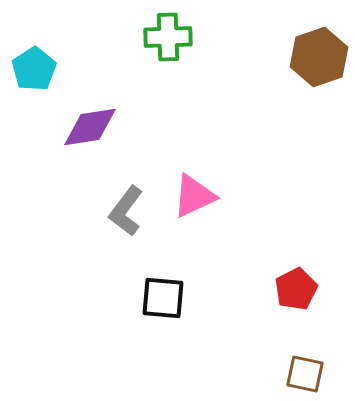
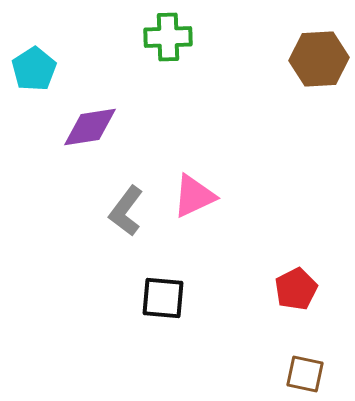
brown hexagon: moved 2 px down; rotated 16 degrees clockwise
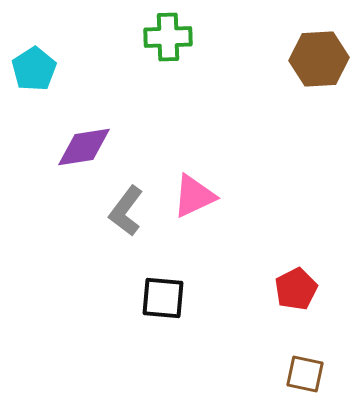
purple diamond: moved 6 px left, 20 px down
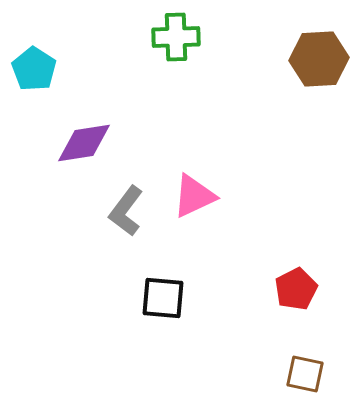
green cross: moved 8 px right
cyan pentagon: rotated 6 degrees counterclockwise
purple diamond: moved 4 px up
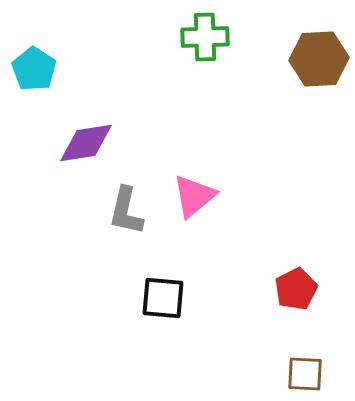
green cross: moved 29 px right
purple diamond: moved 2 px right
pink triangle: rotated 15 degrees counterclockwise
gray L-shape: rotated 24 degrees counterclockwise
brown square: rotated 9 degrees counterclockwise
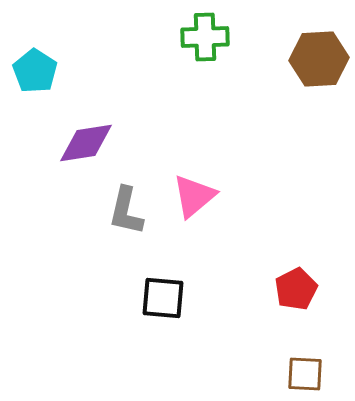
cyan pentagon: moved 1 px right, 2 px down
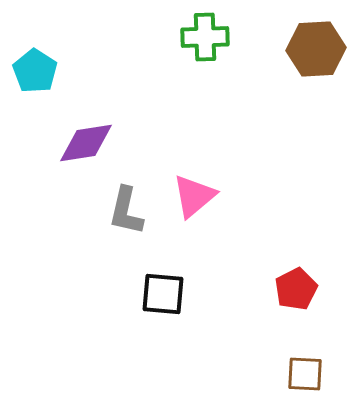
brown hexagon: moved 3 px left, 10 px up
black square: moved 4 px up
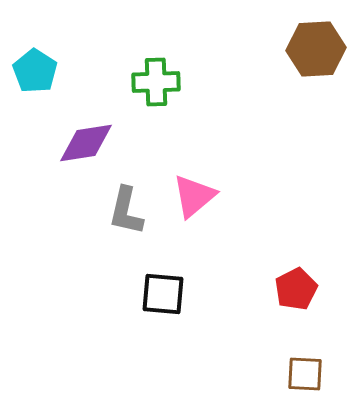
green cross: moved 49 px left, 45 px down
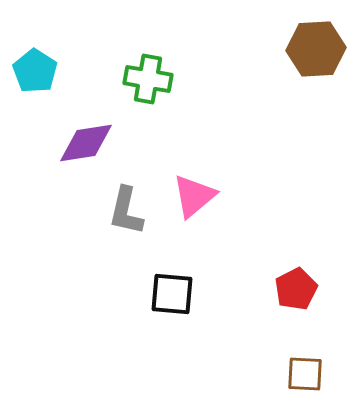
green cross: moved 8 px left, 3 px up; rotated 12 degrees clockwise
black square: moved 9 px right
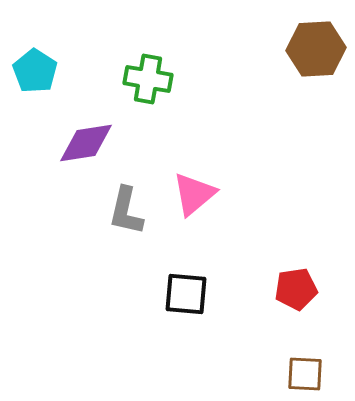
pink triangle: moved 2 px up
red pentagon: rotated 18 degrees clockwise
black square: moved 14 px right
